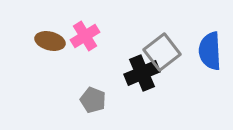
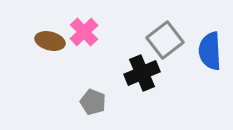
pink cross: moved 1 px left, 4 px up; rotated 12 degrees counterclockwise
gray square: moved 3 px right, 12 px up
gray pentagon: moved 2 px down
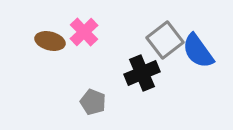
blue semicircle: moved 12 px left; rotated 33 degrees counterclockwise
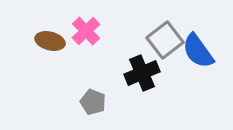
pink cross: moved 2 px right, 1 px up
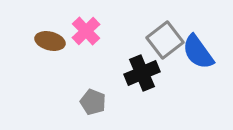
blue semicircle: moved 1 px down
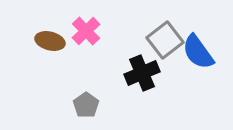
gray pentagon: moved 7 px left, 3 px down; rotated 15 degrees clockwise
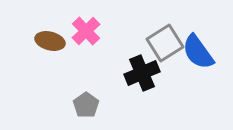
gray square: moved 3 px down; rotated 6 degrees clockwise
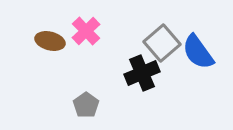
gray square: moved 3 px left; rotated 9 degrees counterclockwise
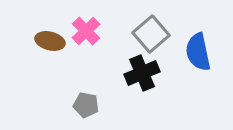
gray square: moved 11 px left, 9 px up
blue semicircle: rotated 24 degrees clockwise
gray pentagon: rotated 25 degrees counterclockwise
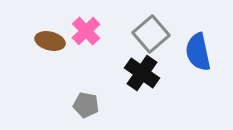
black cross: rotated 32 degrees counterclockwise
